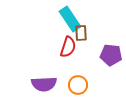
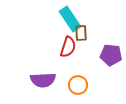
purple semicircle: moved 1 px left, 4 px up
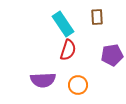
cyan rectangle: moved 7 px left, 5 px down
brown rectangle: moved 16 px right, 16 px up
red semicircle: moved 3 px down
purple pentagon: moved 1 px right; rotated 15 degrees counterclockwise
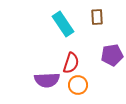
red semicircle: moved 3 px right, 13 px down
purple semicircle: moved 4 px right
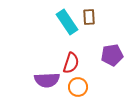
brown rectangle: moved 8 px left
cyan rectangle: moved 4 px right, 2 px up
orange circle: moved 2 px down
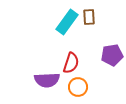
cyan rectangle: rotated 70 degrees clockwise
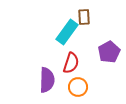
brown rectangle: moved 5 px left
cyan rectangle: moved 10 px down
purple pentagon: moved 3 px left, 3 px up; rotated 20 degrees counterclockwise
purple semicircle: rotated 85 degrees counterclockwise
